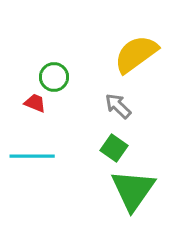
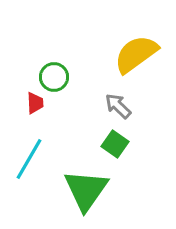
red trapezoid: rotated 65 degrees clockwise
green square: moved 1 px right, 4 px up
cyan line: moved 3 px left, 3 px down; rotated 60 degrees counterclockwise
green triangle: moved 47 px left
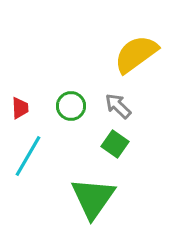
green circle: moved 17 px right, 29 px down
red trapezoid: moved 15 px left, 5 px down
cyan line: moved 1 px left, 3 px up
green triangle: moved 7 px right, 8 px down
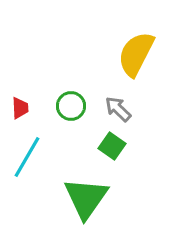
yellow semicircle: rotated 27 degrees counterclockwise
gray arrow: moved 3 px down
green square: moved 3 px left, 2 px down
cyan line: moved 1 px left, 1 px down
green triangle: moved 7 px left
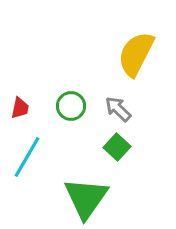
red trapezoid: rotated 15 degrees clockwise
green square: moved 5 px right, 1 px down; rotated 8 degrees clockwise
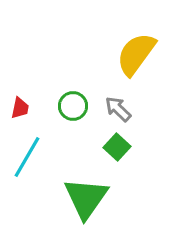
yellow semicircle: rotated 9 degrees clockwise
green circle: moved 2 px right
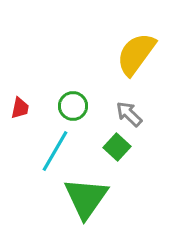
gray arrow: moved 11 px right, 5 px down
cyan line: moved 28 px right, 6 px up
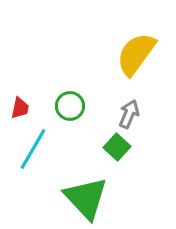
green circle: moved 3 px left
gray arrow: rotated 68 degrees clockwise
cyan line: moved 22 px left, 2 px up
green triangle: rotated 18 degrees counterclockwise
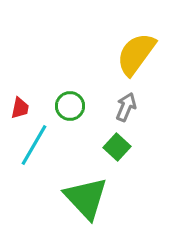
gray arrow: moved 3 px left, 7 px up
cyan line: moved 1 px right, 4 px up
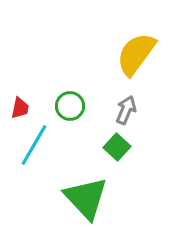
gray arrow: moved 3 px down
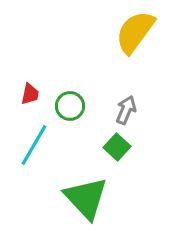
yellow semicircle: moved 1 px left, 22 px up
red trapezoid: moved 10 px right, 14 px up
